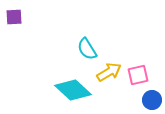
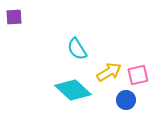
cyan semicircle: moved 10 px left
blue circle: moved 26 px left
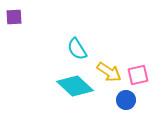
yellow arrow: rotated 65 degrees clockwise
cyan diamond: moved 2 px right, 4 px up
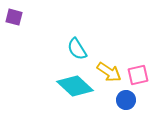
purple square: rotated 18 degrees clockwise
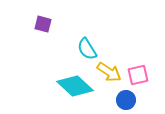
purple square: moved 29 px right, 7 px down
cyan semicircle: moved 10 px right
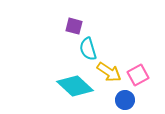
purple square: moved 31 px right, 2 px down
cyan semicircle: moved 1 px right; rotated 15 degrees clockwise
pink square: rotated 15 degrees counterclockwise
blue circle: moved 1 px left
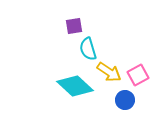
purple square: rotated 24 degrees counterclockwise
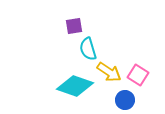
pink square: rotated 30 degrees counterclockwise
cyan diamond: rotated 24 degrees counterclockwise
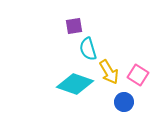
yellow arrow: rotated 25 degrees clockwise
cyan diamond: moved 2 px up
blue circle: moved 1 px left, 2 px down
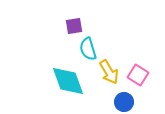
cyan diamond: moved 7 px left, 3 px up; rotated 51 degrees clockwise
